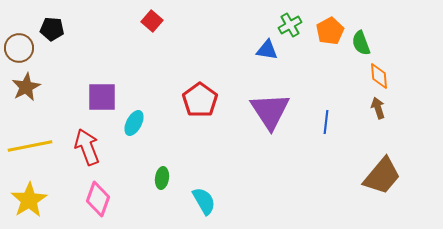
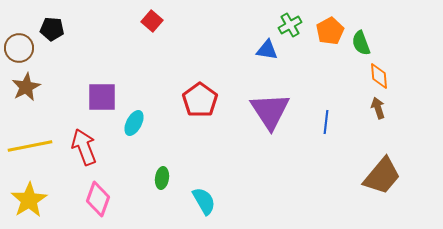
red arrow: moved 3 px left
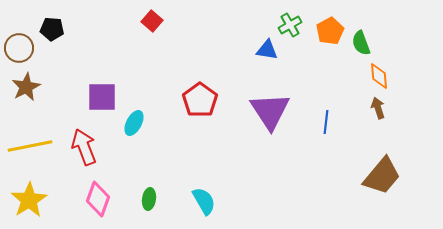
green ellipse: moved 13 px left, 21 px down
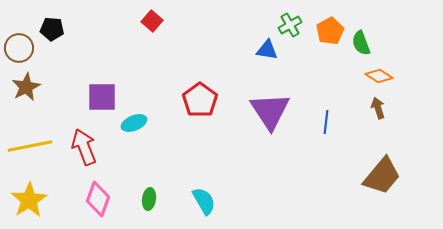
orange diamond: rotated 52 degrees counterclockwise
cyan ellipse: rotated 40 degrees clockwise
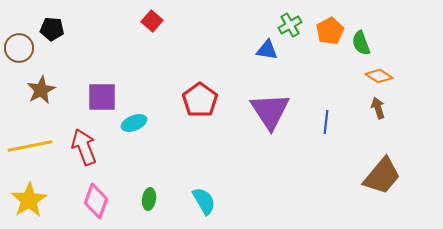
brown star: moved 15 px right, 3 px down
pink diamond: moved 2 px left, 2 px down
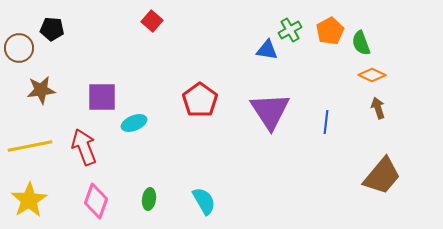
green cross: moved 5 px down
orange diamond: moved 7 px left, 1 px up; rotated 8 degrees counterclockwise
brown star: rotated 20 degrees clockwise
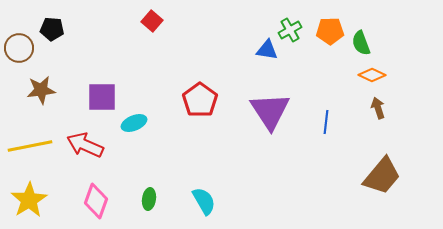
orange pentagon: rotated 28 degrees clockwise
red arrow: moved 1 px right, 2 px up; rotated 45 degrees counterclockwise
